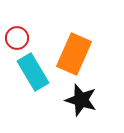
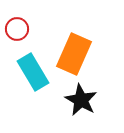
red circle: moved 9 px up
black star: rotated 12 degrees clockwise
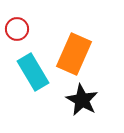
black star: moved 1 px right
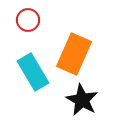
red circle: moved 11 px right, 9 px up
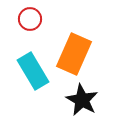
red circle: moved 2 px right, 1 px up
cyan rectangle: moved 1 px up
